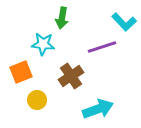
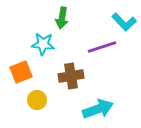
brown cross: rotated 25 degrees clockwise
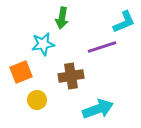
cyan L-shape: rotated 70 degrees counterclockwise
cyan star: rotated 15 degrees counterclockwise
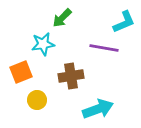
green arrow: rotated 35 degrees clockwise
purple line: moved 2 px right, 1 px down; rotated 28 degrees clockwise
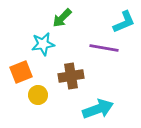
yellow circle: moved 1 px right, 5 px up
